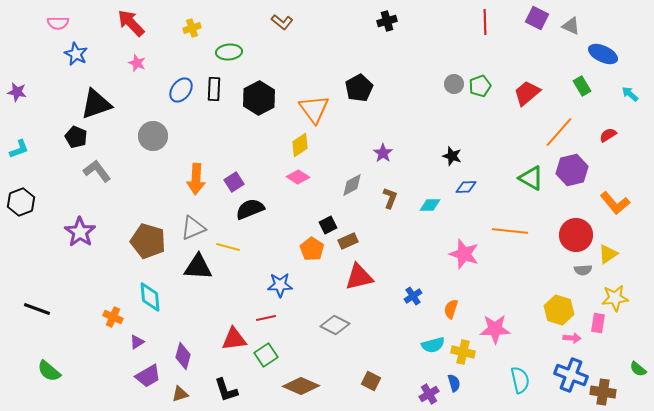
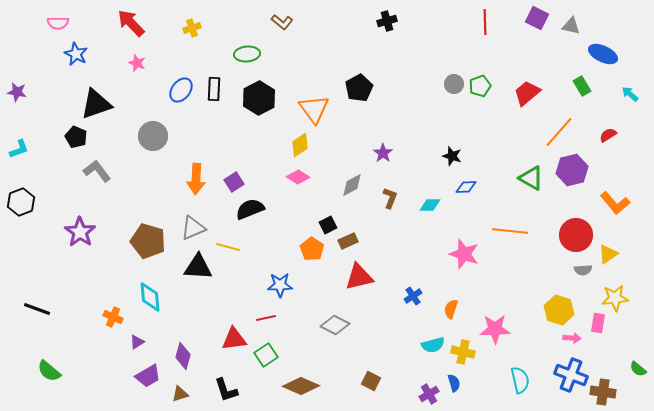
gray triangle at (571, 26): rotated 12 degrees counterclockwise
green ellipse at (229, 52): moved 18 px right, 2 px down
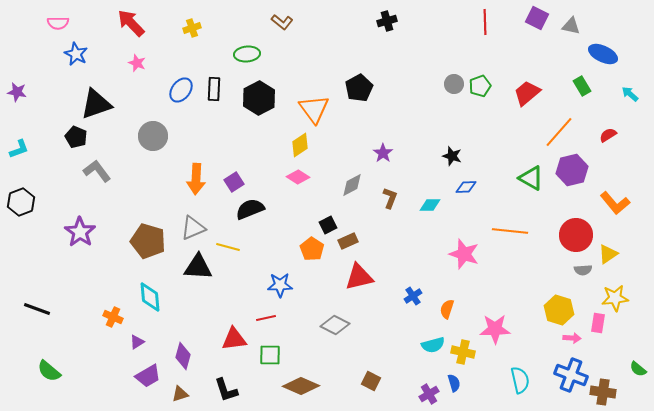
orange semicircle at (451, 309): moved 4 px left
green square at (266, 355): moved 4 px right; rotated 35 degrees clockwise
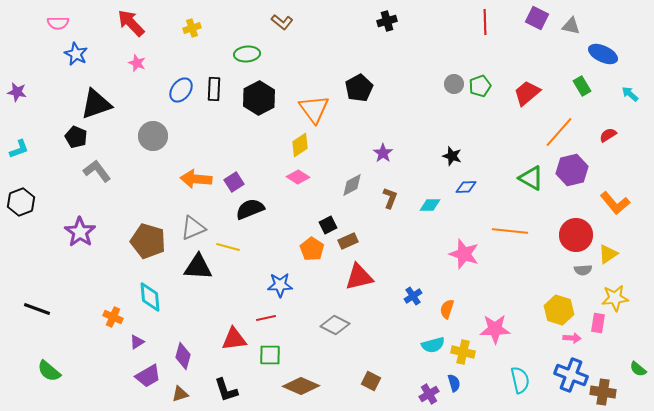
orange arrow at (196, 179): rotated 92 degrees clockwise
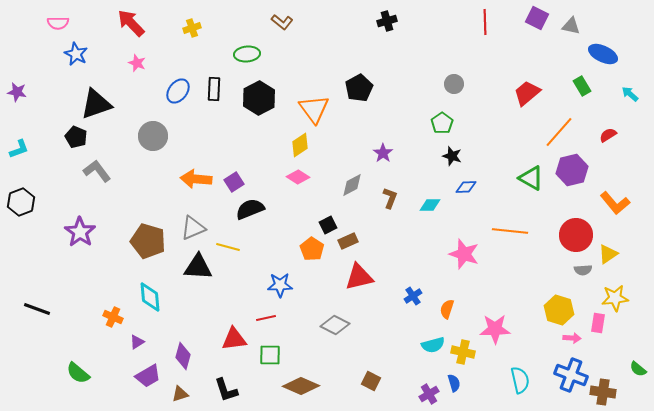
green pentagon at (480, 86): moved 38 px left, 37 px down; rotated 15 degrees counterclockwise
blue ellipse at (181, 90): moved 3 px left, 1 px down
green semicircle at (49, 371): moved 29 px right, 2 px down
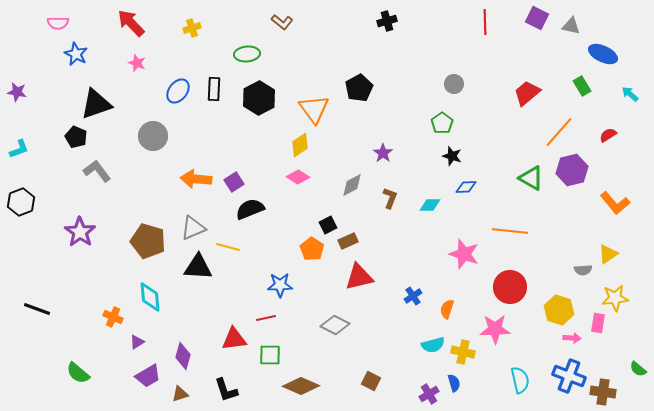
red circle at (576, 235): moved 66 px left, 52 px down
blue cross at (571, 375): moved 2 px left, 1 px down
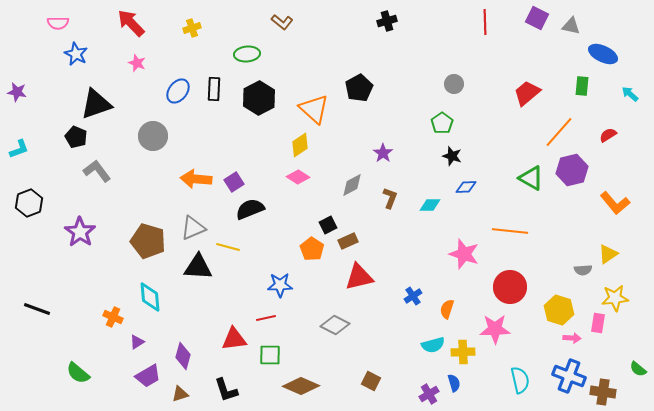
green rectangle at (582, 86): rotated 36 degrees clockwise
orange triangle at (314, 109): rotated 12 degrees counterclockwise
black hexagon at (21, 202): moved 8 px right, 1 px down
yellow cross at (463, 352): rotated 15 degrees counterclockwise
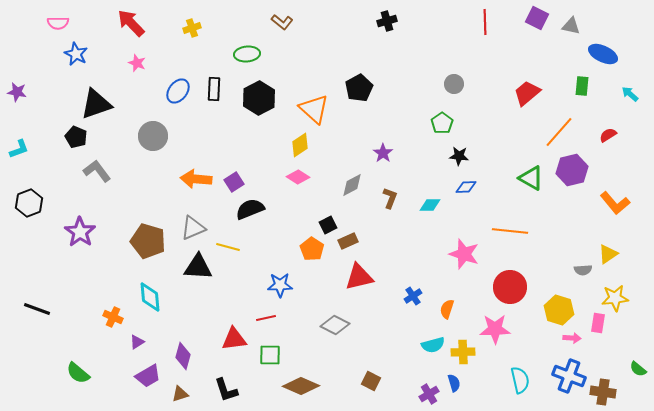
black star at (452, 156): moved 7 px right; rotated 12 degrees counterclockwise
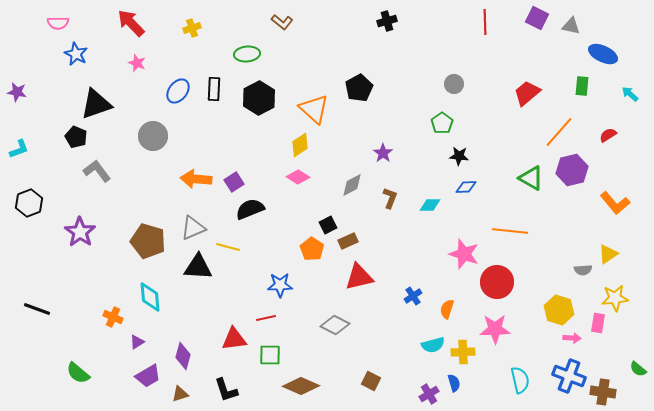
red circle at (510, 287): moved 13 px left, 5 px up
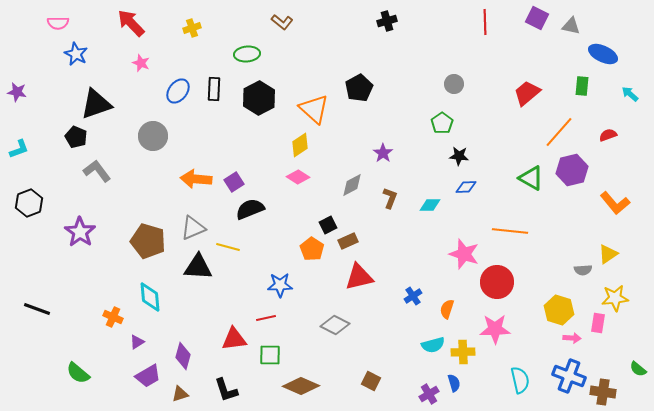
pink star at (137, 63): moved 4 px right
red semicircle at (608, 135): rotated 12 degrees clockwise
